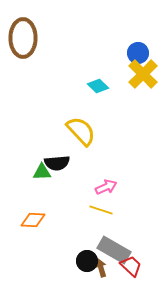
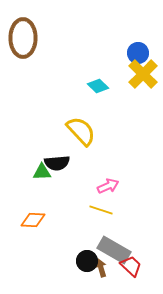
pink arrow: moved 2 px right, 1 px up
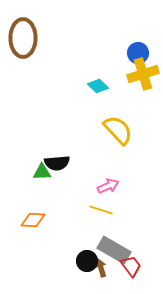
yellow cross: rotated 28 degrees clockwise
yellow semicircle: moved 37 px right, 1 px up
red trapezoid: rotated 10 degrees clockwise
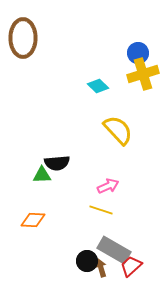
green triangle: moved 3 px down
red trapezoid: rotated 95 degrees counterclockwise
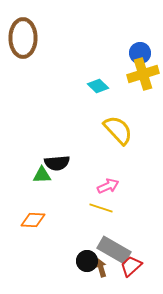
blue circle: moved 2 px right
yellow line: moved 2 px up
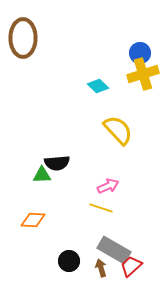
black circle: moved 18 px left
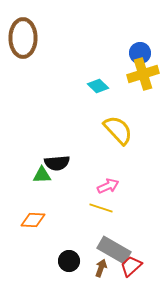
brown arrow: rotated 36 degrees clockwise
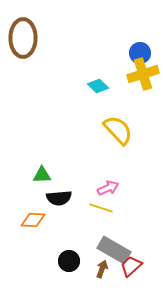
black semicircle: moved 2 px right, 35 px down
pink arrow: moved 2 px down
brown arrow: moved 1 px right, 1 px down
